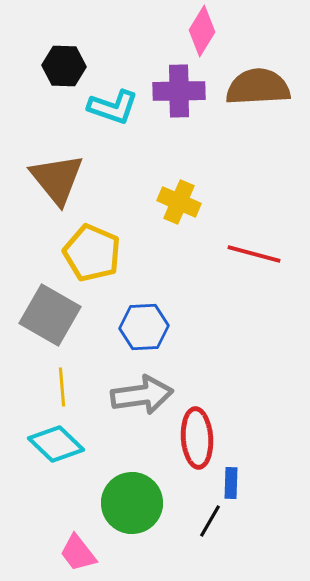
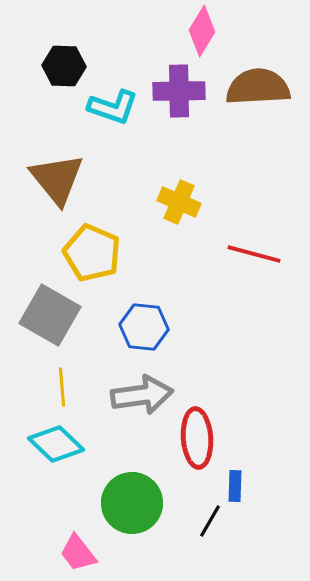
blue hexagon: rotated 9 degrees clockwise
blue rectangle: moved 4 px right, 3 px down
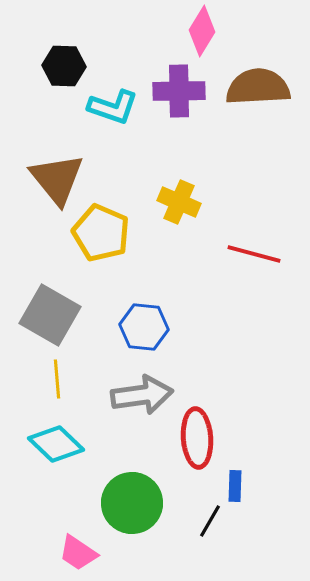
yellow pentagon: moved 9 px right, 20 px up
yellow line: moved 5 px left, 8 px up
pink trapezoid: rotated 18 degrees counterclockwise
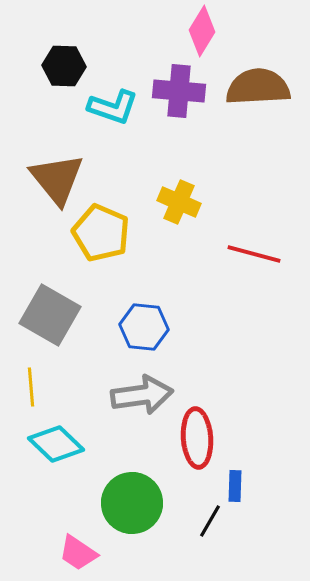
purple cross: rotated 6 degrees clockwise
yellow line: moved 26 px left, 8 px down
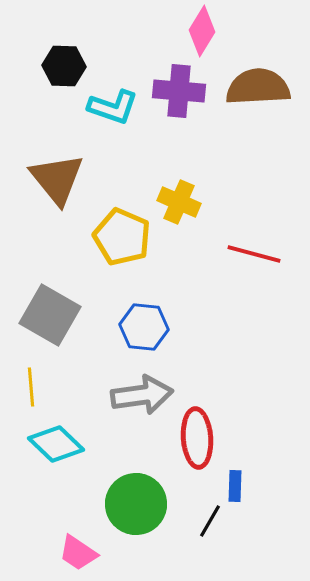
yellow pentagon: moved 21 px right, 4 px down
green circle: moved 4 px right, 1 px down
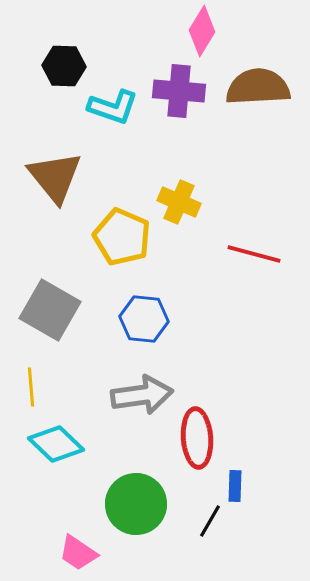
brown triangle: moved 2 px left, 2 px up
gray square: moved 5 px up
blue hexagon: moved 8 px up
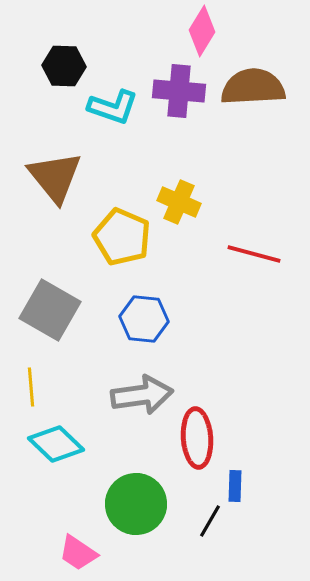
brown semicircle: moved 5 px left
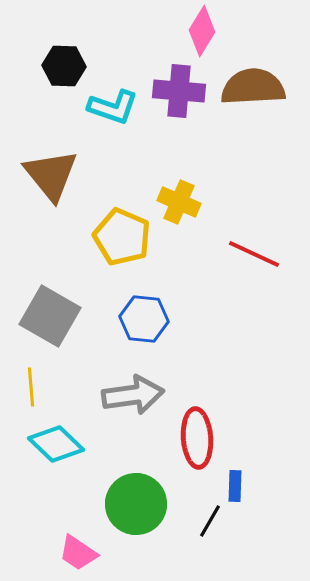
brown triangle: moved 4 px left, 2 px up
red line: rotated 10 degrees clockwise
gray square: moved 6 px down
gray arrow: moved 9 px left
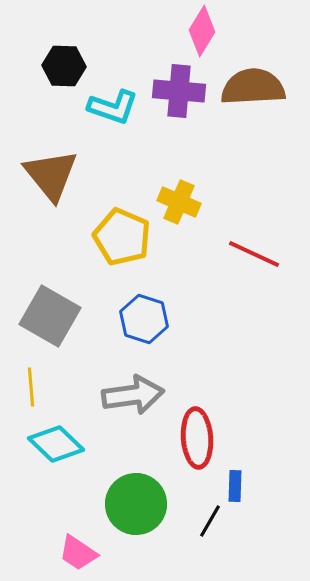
blue hexagon: rotated 12 degrees clockwise
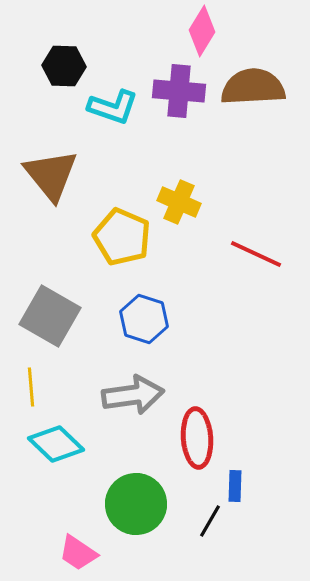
red line: moved 2 px right
